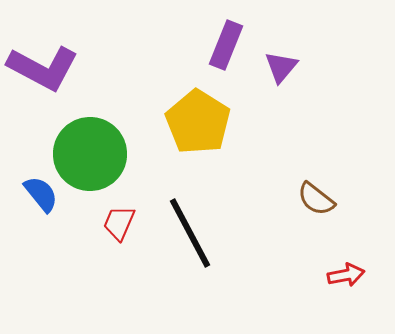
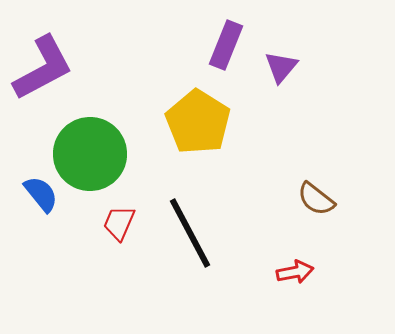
purple L-shape: rotated 56 degrees counterclockwise
red arrow: moved 51 px left, 3 px up
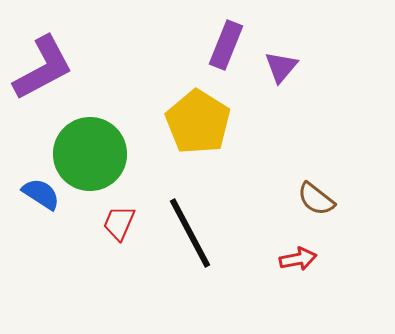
blue semicircle: rotated 18 degrees counterclockwise
red arrow: moved 3 px right, 13 px up
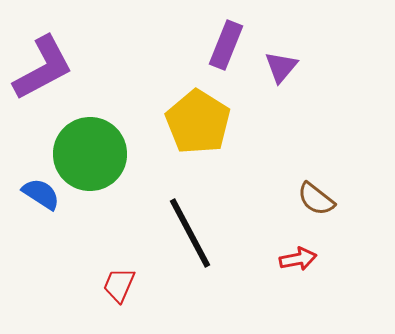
red trapezoid: moved 62 px down
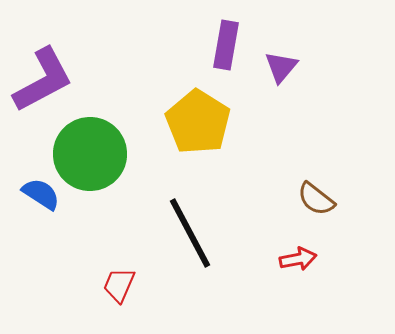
purple rectangle: rotated 12 degrees counterclockwise
purple L-shape: moved 12 px down
